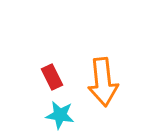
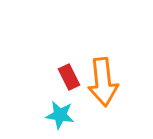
red rectangle: moved 17 px right
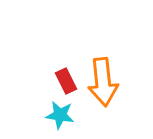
red rectangle: moved 3 px left, 4 px down
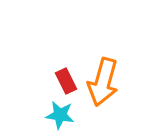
orange arrow: rotated 21 degrees clockwise
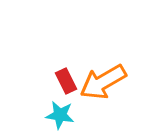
orange arrow: rotated 45 degrees clockwise
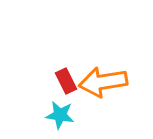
orange arrow: rotated 21 degrees clockwise
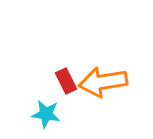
cyan star: moved 14 px left, 1 px up
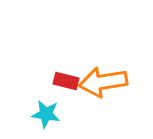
red rectangle: rotated 50 degrees counterclockwise
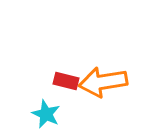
cyan star: rotated 16 degrees clockwise
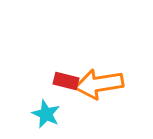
orange arrow: moved 4 px left, 2 px down
